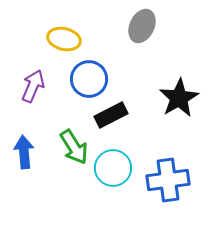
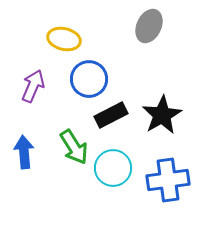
gray ellipse: moved 7 px right
black star: moved 17 px left, 17 px down
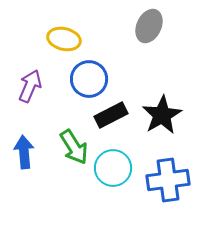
purple arrow: moved 3 px left
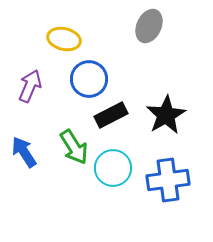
black star: moved 4 px right
blue arrow: rotated 28 degrees counterclockwise
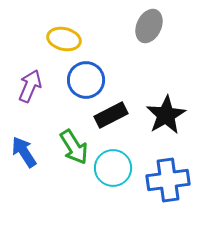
blue circle: moved 3 px left, 1 px down
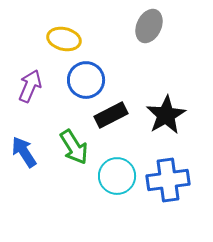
cyan circle: moved 4 px right, 8 px down
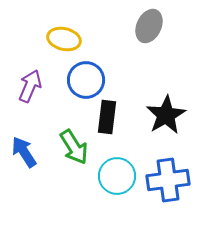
black rectangle: moved 4 px left, 2 px down; rotated 56 degrees counterclockwise
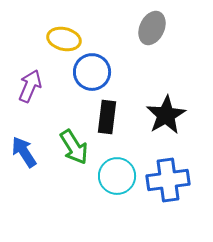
gray ellipse: moved 3 px right, 2 px down
blue circle: moved 6 px right, 8 px up
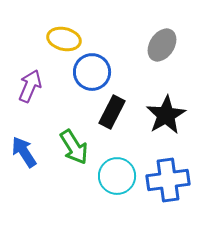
gray ellipse: moved 10 px right, 17 px down; rotated 8 degrees clockwise
black rectangle: moved 5 px right, 5 px up; rotated 20 degrees clockwise
